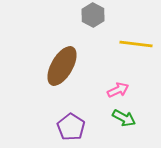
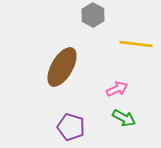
brown ellipse: moved 1 px down
pink arrow: moved 1 px left, 1 px up
purple pentagon: rotated 16 degrees counterclockwise
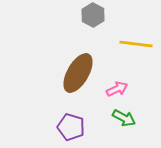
brown ellipse: moved 16 px right, 6 px down
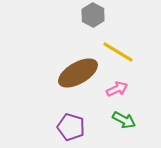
yellow line: moved 18 px left, 8 px down; rotated 24 degrees clockwise
brown ellipse: rotated 30 degrees clockwise
green arrow: moved 2 px down
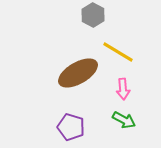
pink arrow: moved 6 px right; rotated 110 degrees clockwise
